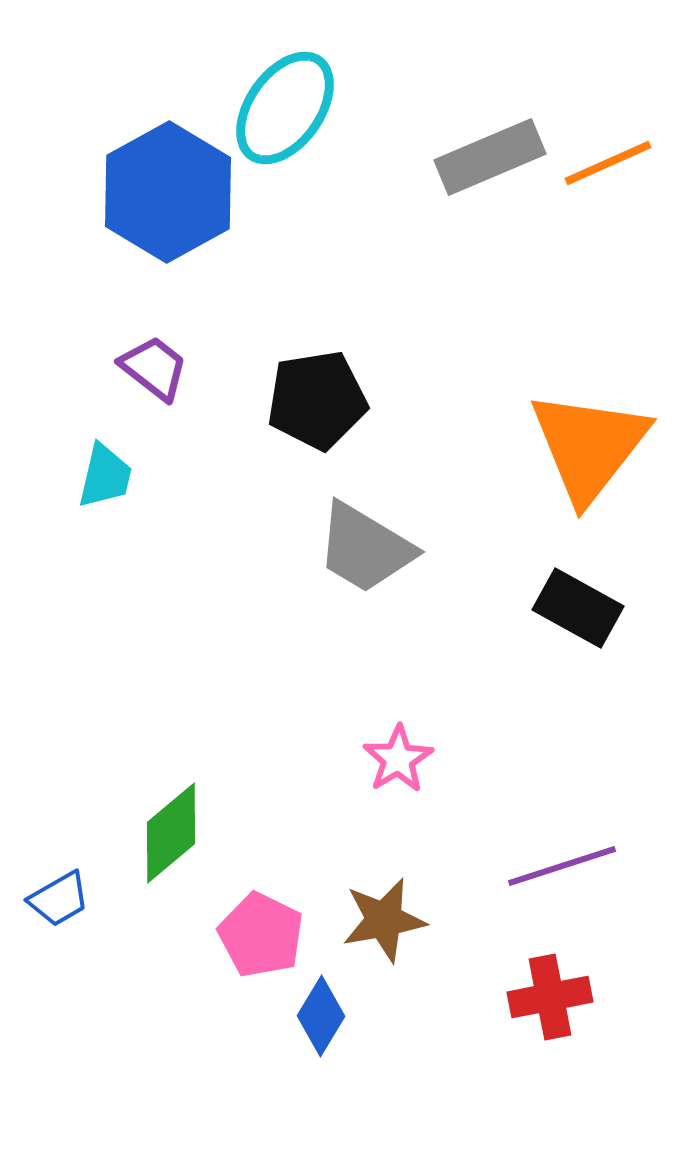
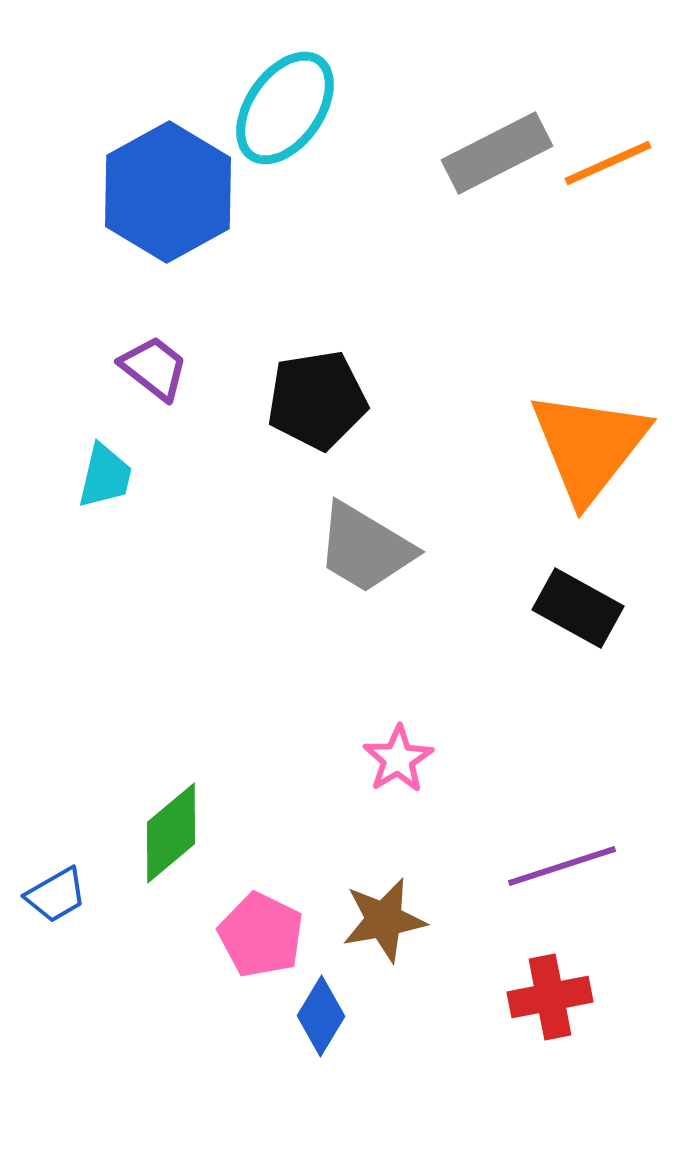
gray rectangle: moved 7 px right, 4 px up; rotated 4 degrees counterclockwise
blue trapezoid: moved 3 px left, 4 px up
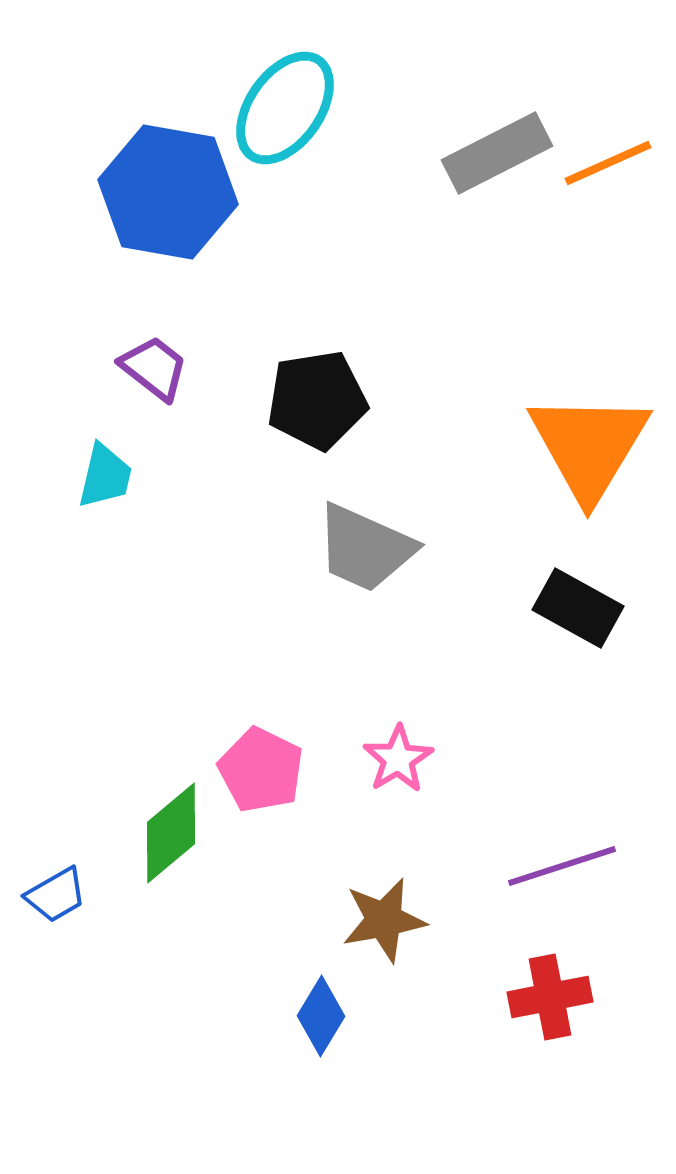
blue hexagon: rotated 21 degrees counterclockwise
orange triangle: rotated 7 degrees counterclockwise
gray trapezoid: rotated 7 degrees counterclockwise
pink pentagon: moved 165 px up
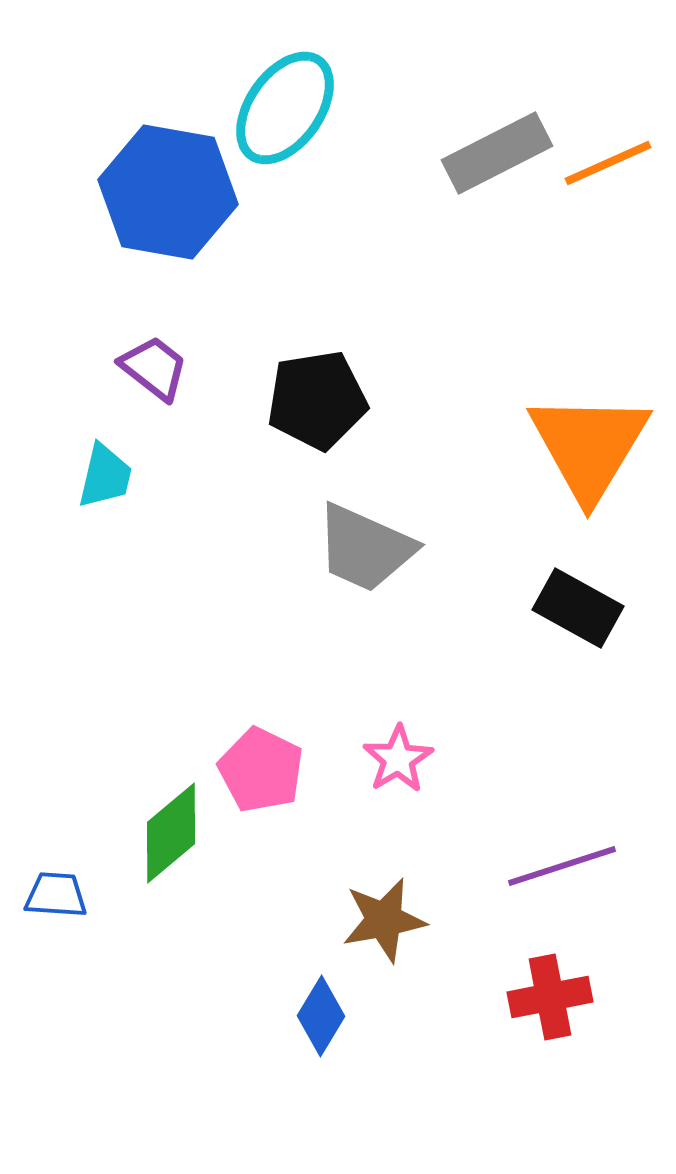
blue trapezoid: rotated 146 degrees counterclockwise
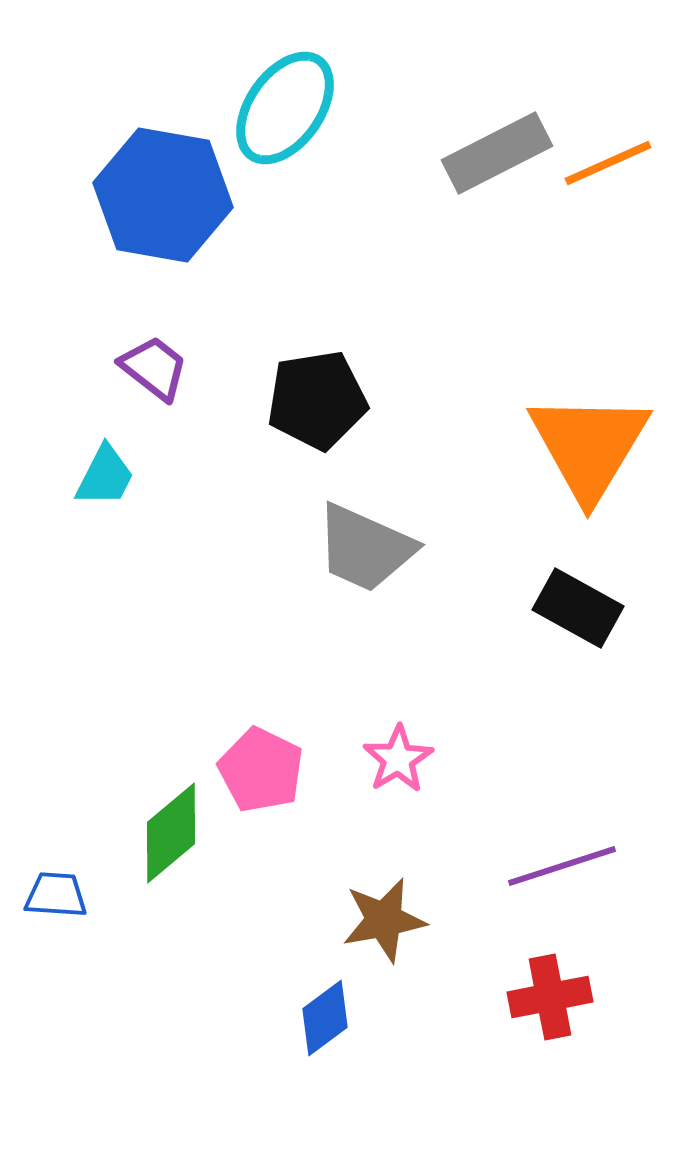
blue hexagon: moved 5 px left, 3 px down
cyan trapezoid: rotated 14 degrees clockwise
blue diamond: moved 4 px right, 2 px down; rotated 22 degrees clockwise
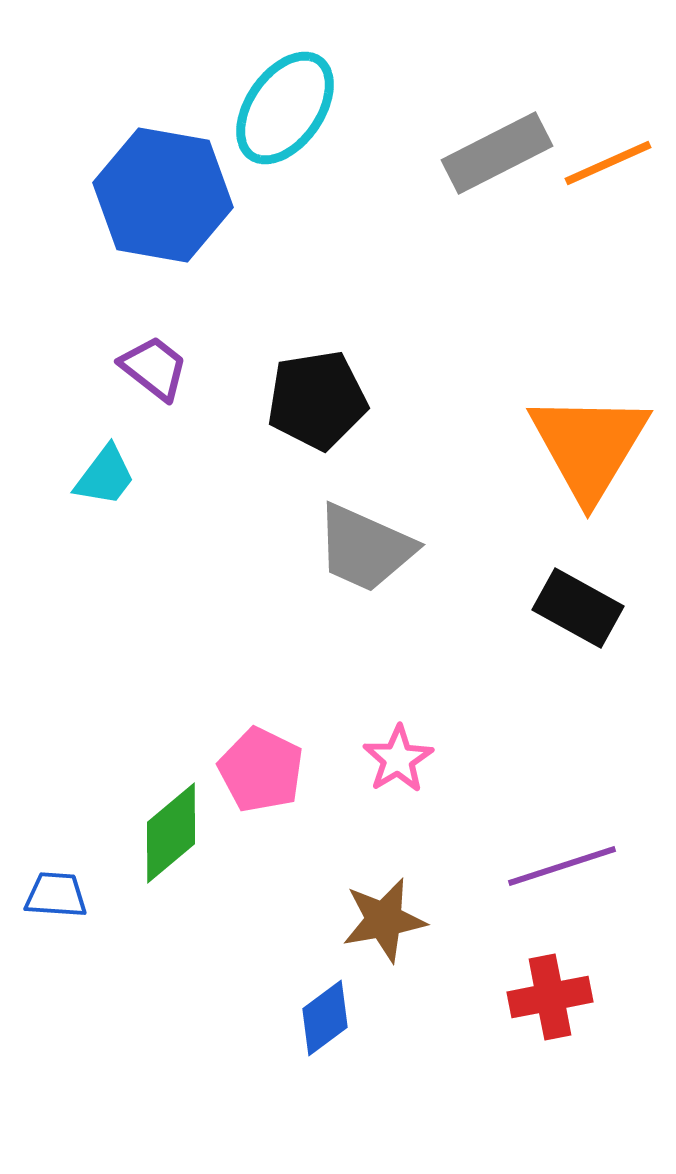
cyan trapezoid: rotated 10 degrees clockwise
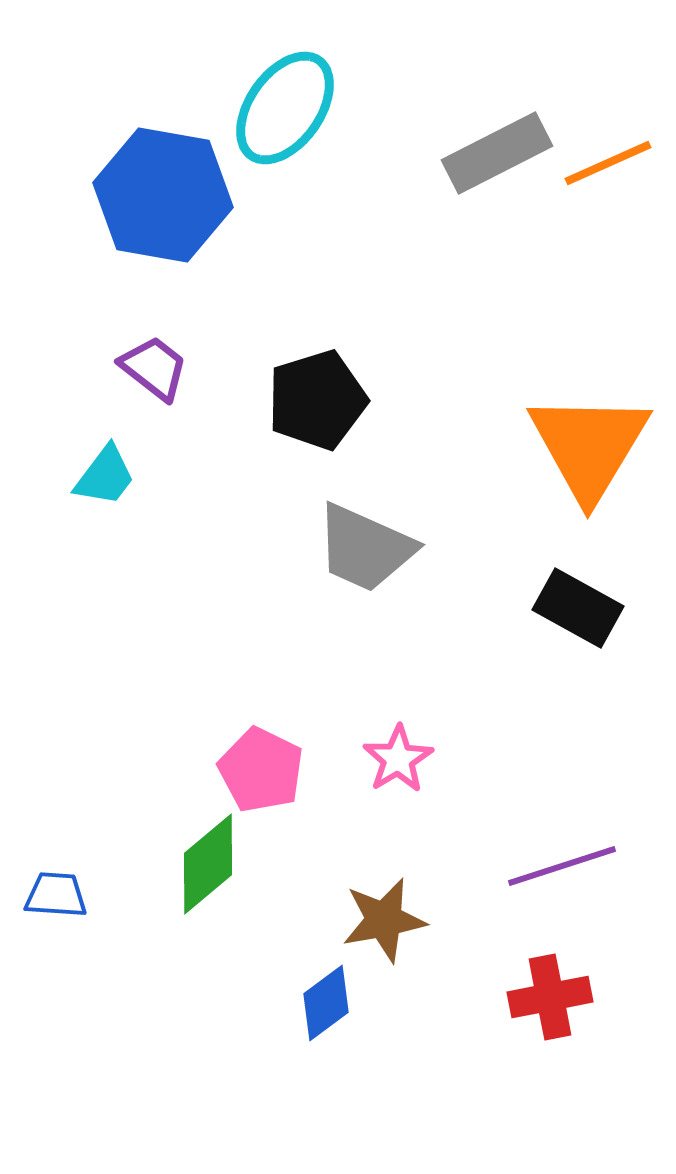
black pentagon: rotated 8 degrees counterclockwise
green diamond: moved 37 px right, 31 px down
blue diamond: moved 1 px right, 15 px up
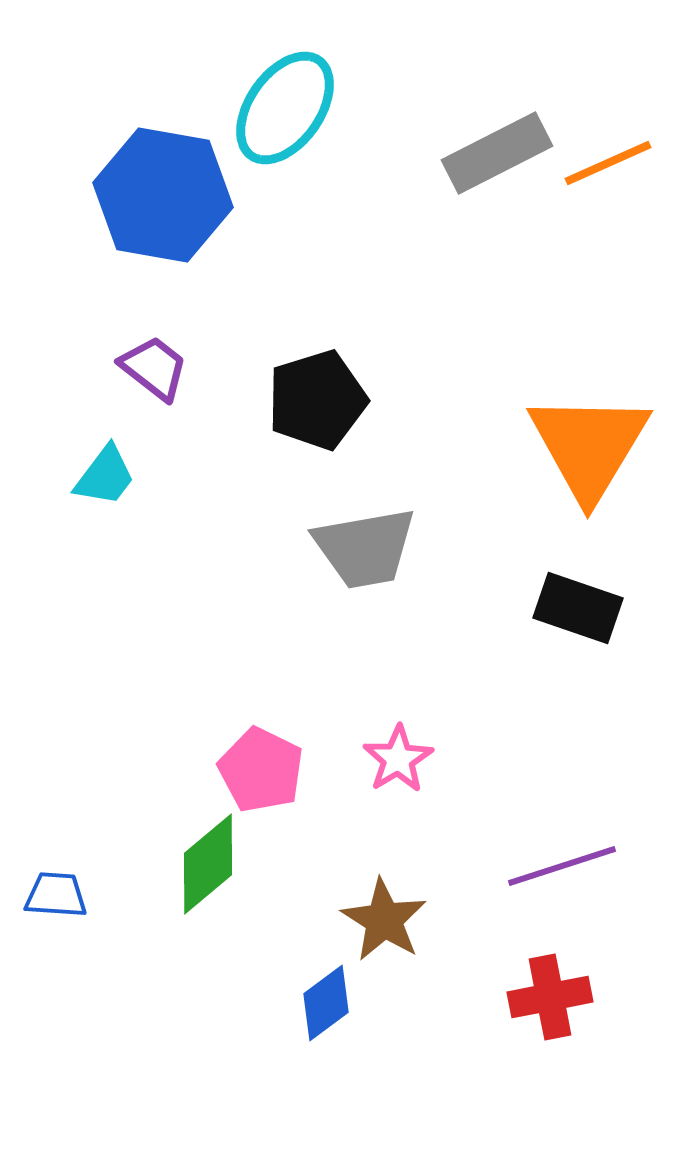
gray trapezoid: rotated 34 degrees counterclockwise
black rectangle: rotated 10 degrees counterclockwise
brown star: rotated 30 degrees counterclockwise
